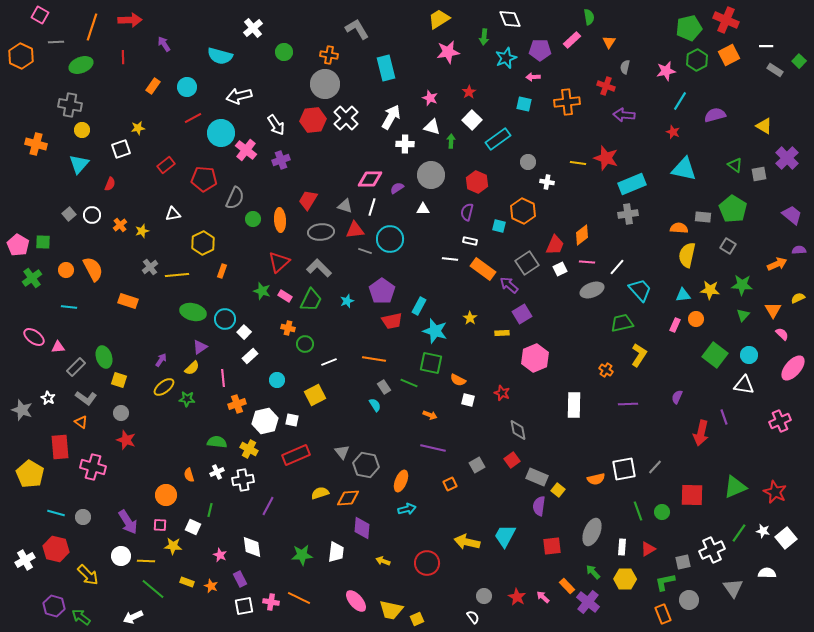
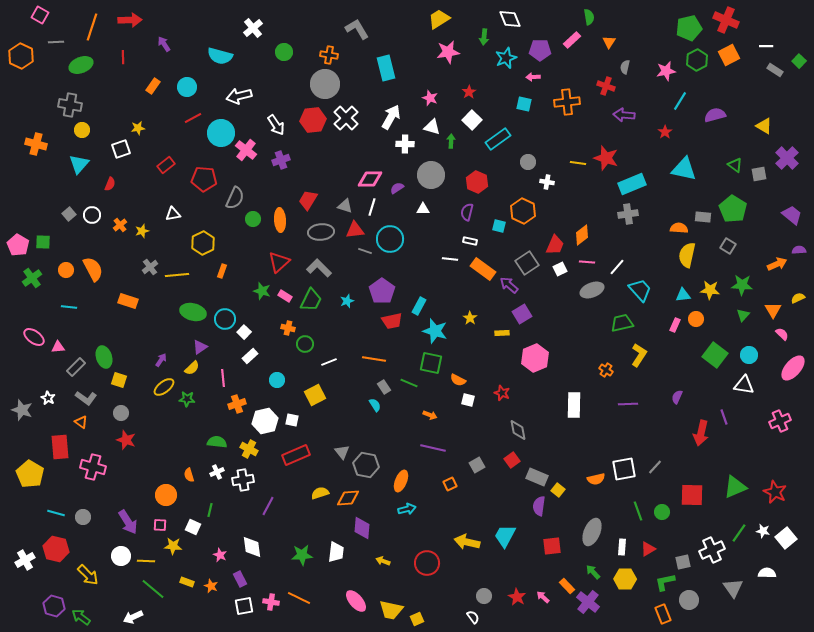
red star at (673, 132): moved 8 px left; rotated 16 degrees clockwise
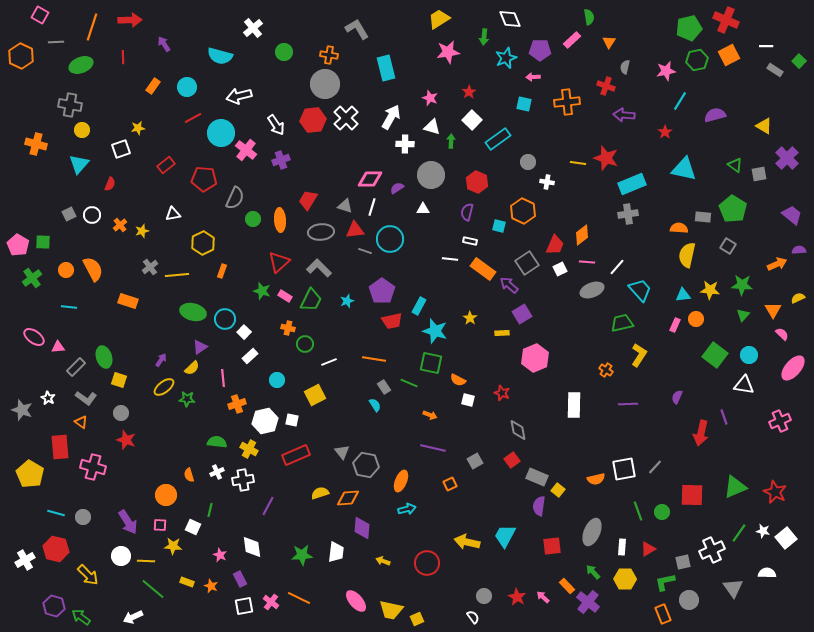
green hexagon at (697, 60): rotated 15 degrees clockwise
gray square at (69, 214): rotated 16 degrees clockwise
gray square at (477, 465): moved 2 px left, 4 px up
pink cross at (271, 602): rotated 28 degrees clockwise
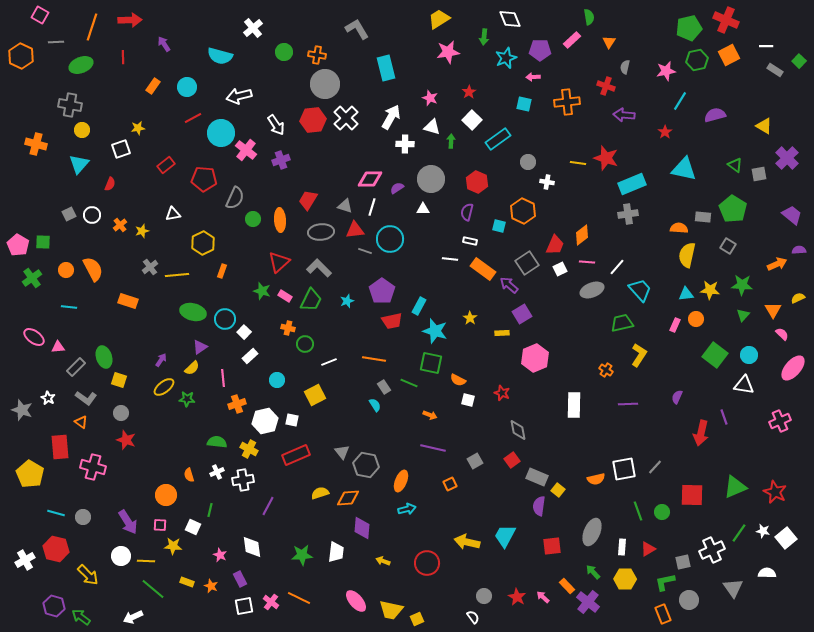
orange cross at (329, 55): moved 12 px left
gray circle at (431, 175): moved 4 px down
cyan triangle at (683, 295): moved 3 px right, 1 px up
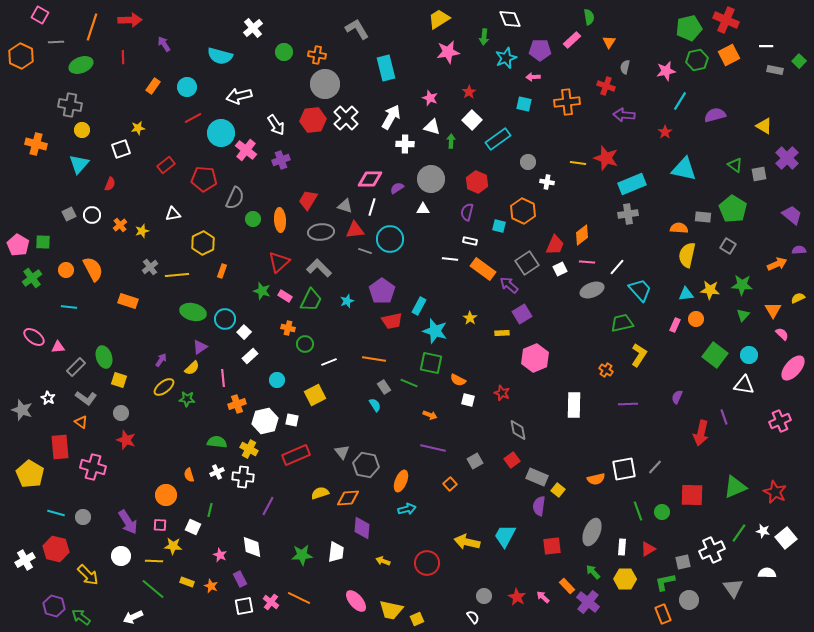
gray rectangle at (775, 70): rotated 21 degrees counterclockwise
white cross at (243, 480): moved 3 px up; rotated 15 degrees clockwise
orange square at (450, 484): rotated 16 degrees counterclockwise
yellow line at (146, 561): moved 8 px right
